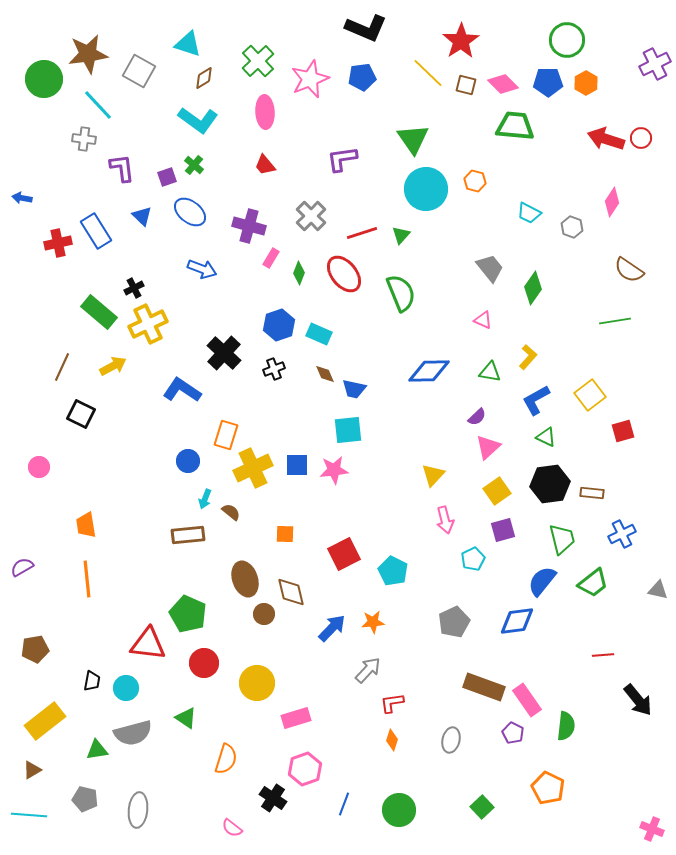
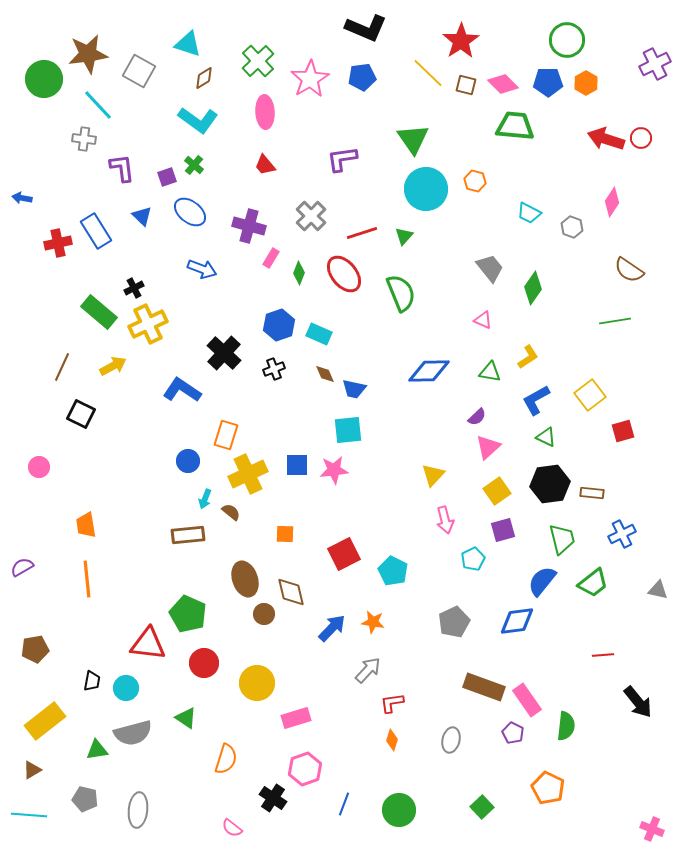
pink star at (310, 79): rotated 9 degrees counterclockwise
green triangle at (401, 235): moved 3 px right, 1 px down
yellow L-shape at (528, 357): rotated 15 degrees clockwise
yellow cross at (253, 468): moved 5 px left, 6 px down
orange star at (373, 622): rotated 15 degrees clockwise
black arrow at (638, 700): moved 2 px down
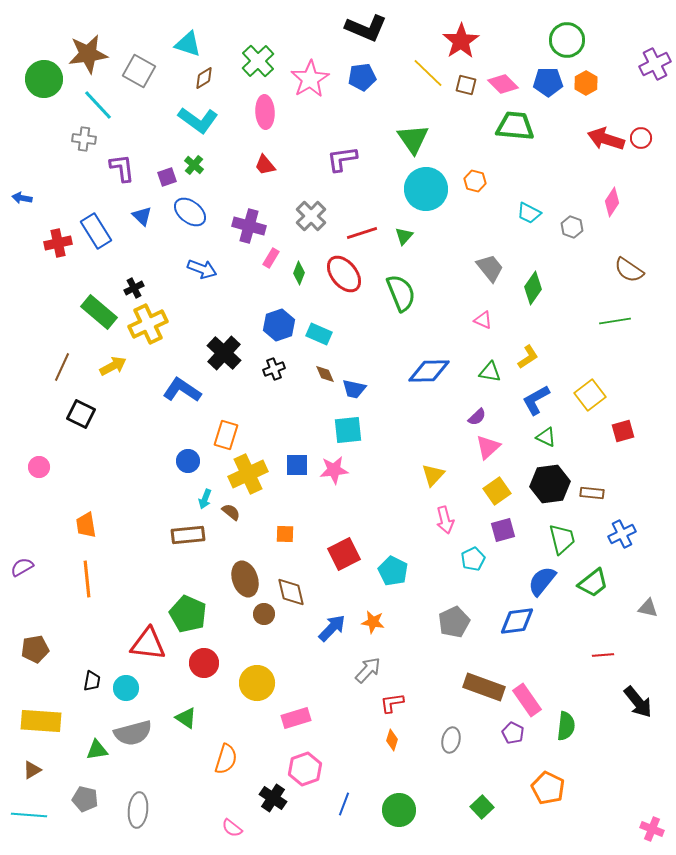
gray triangle at (658, 590): moved 10 px left, 18 px down
yellow rectangle at (45, 721): moved 4 px left; rotated 42 degrees clockwise
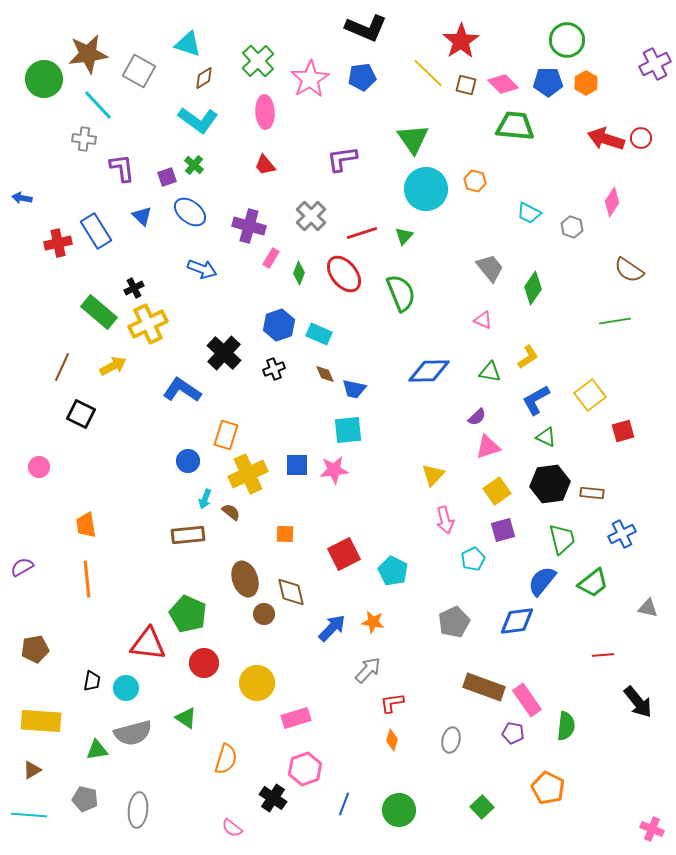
pink triangle at (488, 447): rotated 24 degrees clockwise
purple pentagon at (513, 733): rotated 15 degrees counterclockwise
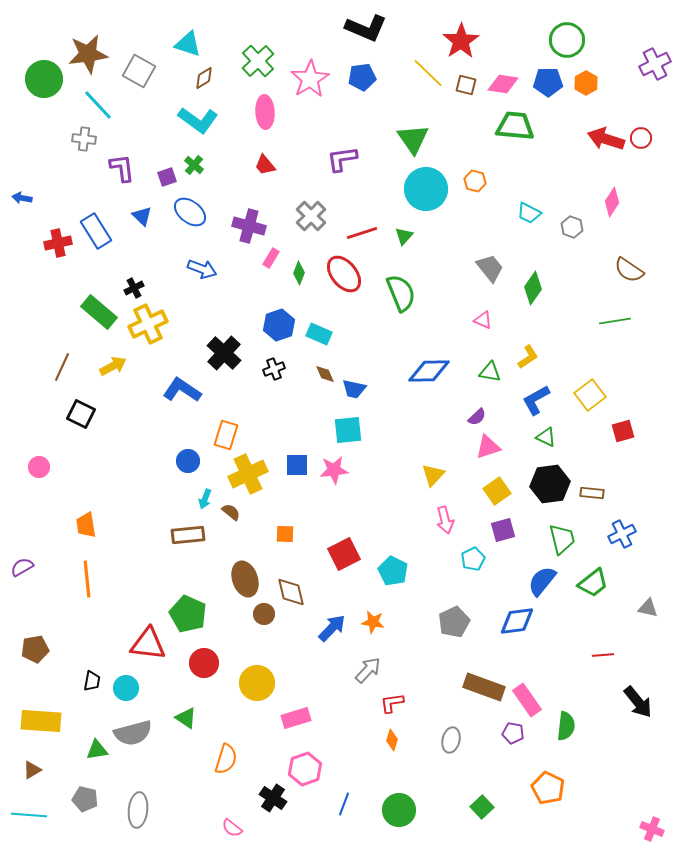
pink diamond at (503, 84): rotated 36 degrees counterclockwise
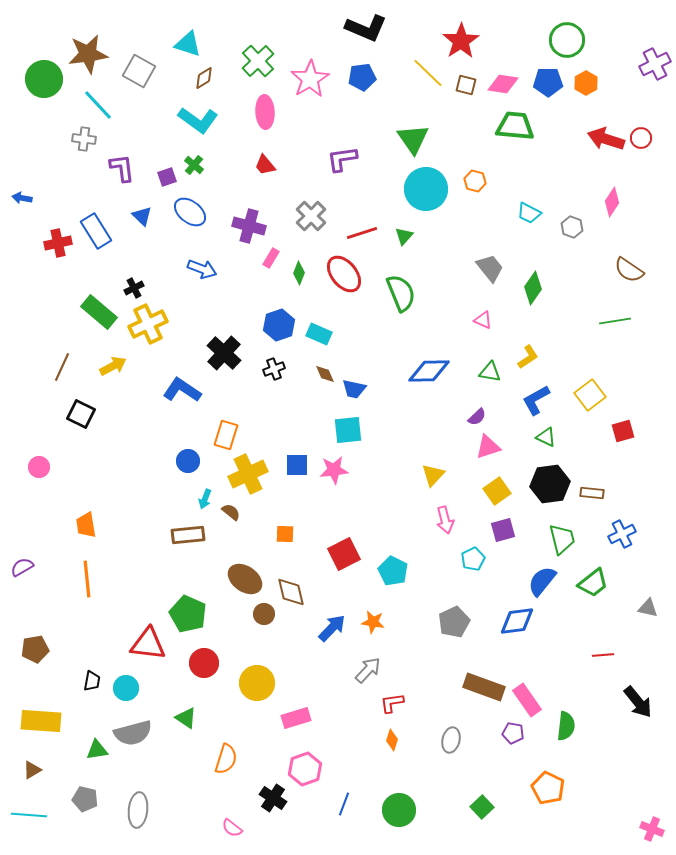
brown ellipse at (245, 579): rotated 36 degrees counterclockwise
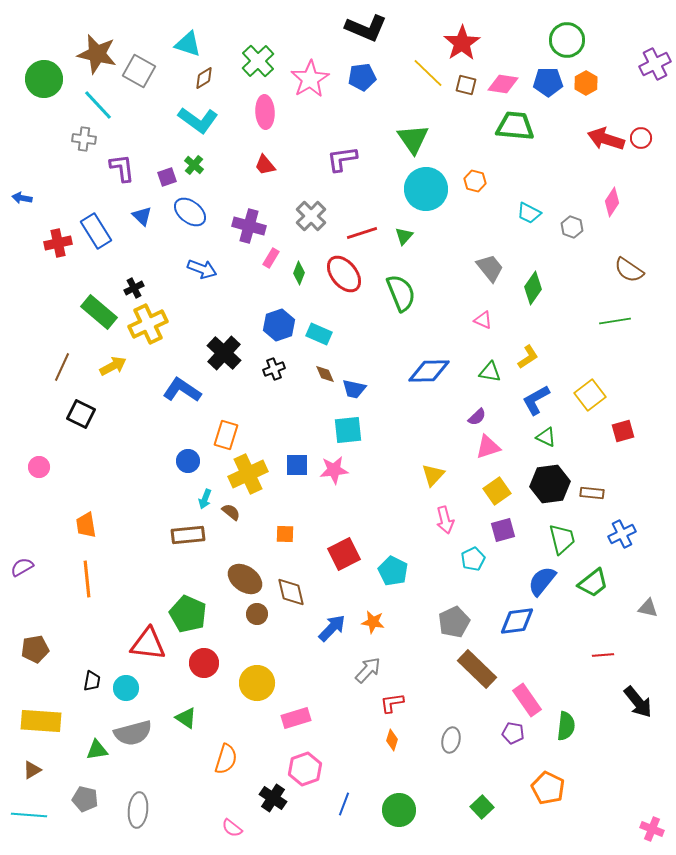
red star at (461, 41): moved 1 px right, 2 px down
brown star at (88, 54): moved 9 px right; rotated 21 degrees clockwise
brown circle at (264, 614): moved 7 px left
brown rectangle at (484, 687): moved 7 px left, 18 px up; rotated 24 degrees clockwise
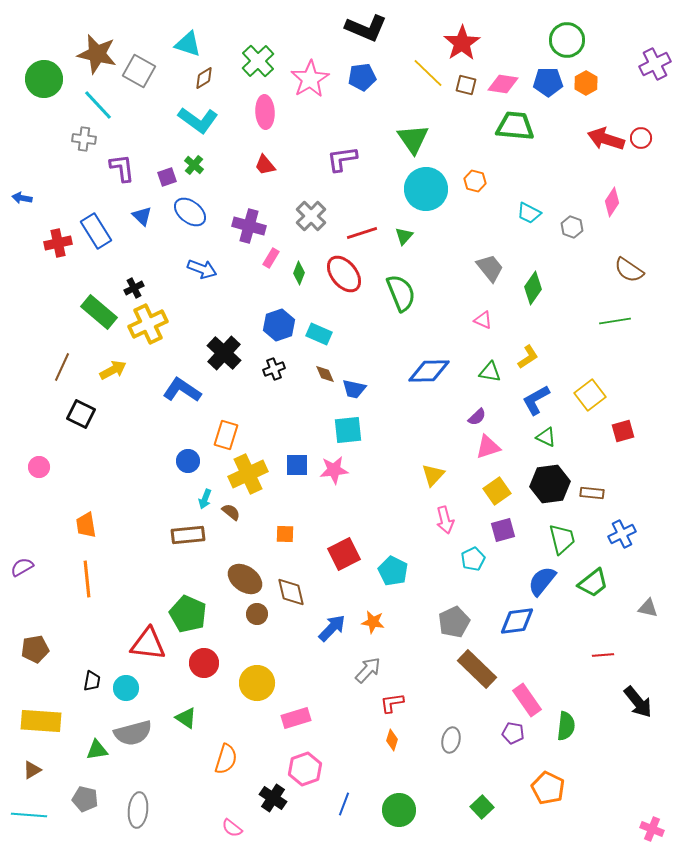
yellow arrow at (113, 366): moved 4 px down
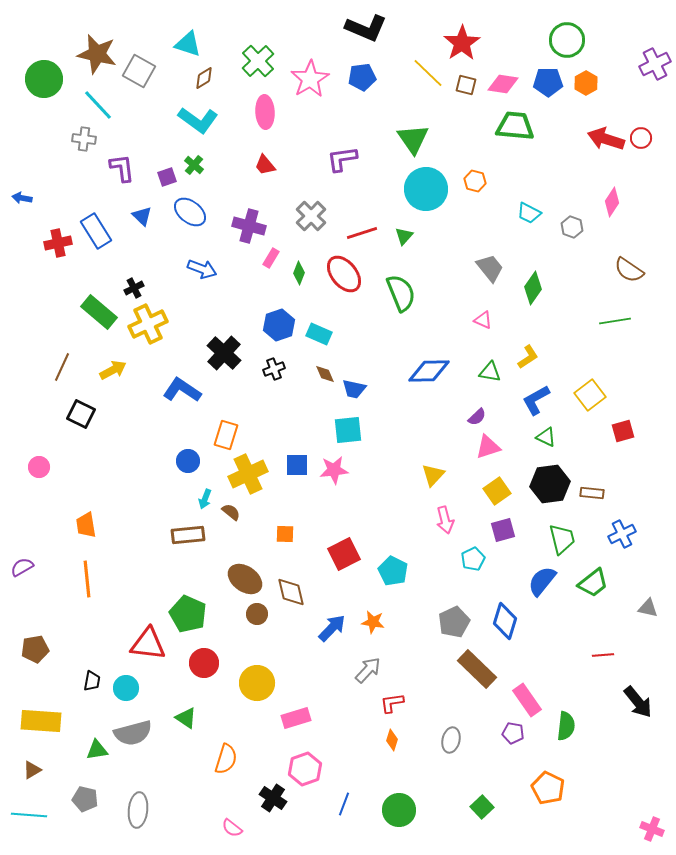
blue diamond at (517, 621): moved 12 px left; rotated 66 degrees counterclockwise
